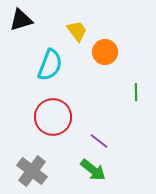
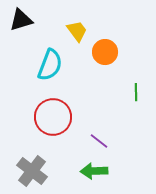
green arrow: moved 1 px right, 1 px down; rotated 140 degrees clockwise
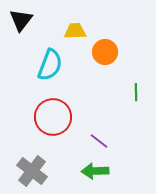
black triangle: rotated 35 degrees counterclockwise
yellow trapezoid: moved 2 px left; rotated 55 degrees counterclockwise
green arrow: moved 1 px right
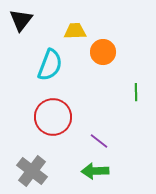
orange circle: moved 2 px left
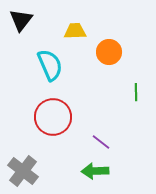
orange circle: moved 6 px right
cyan semicircle: rotated 44 degrees counterclockwise
purple line: moved 2 px right, 1 px down
gray cross: moved 9 px left
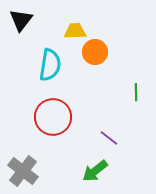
orange circle: moved 14 px left
cyan semicircle: rotated 32 degrees clockwise
purple line: moved 8 px right, 4 px up
green arrow: rotated 36 degrees counterclockwise
